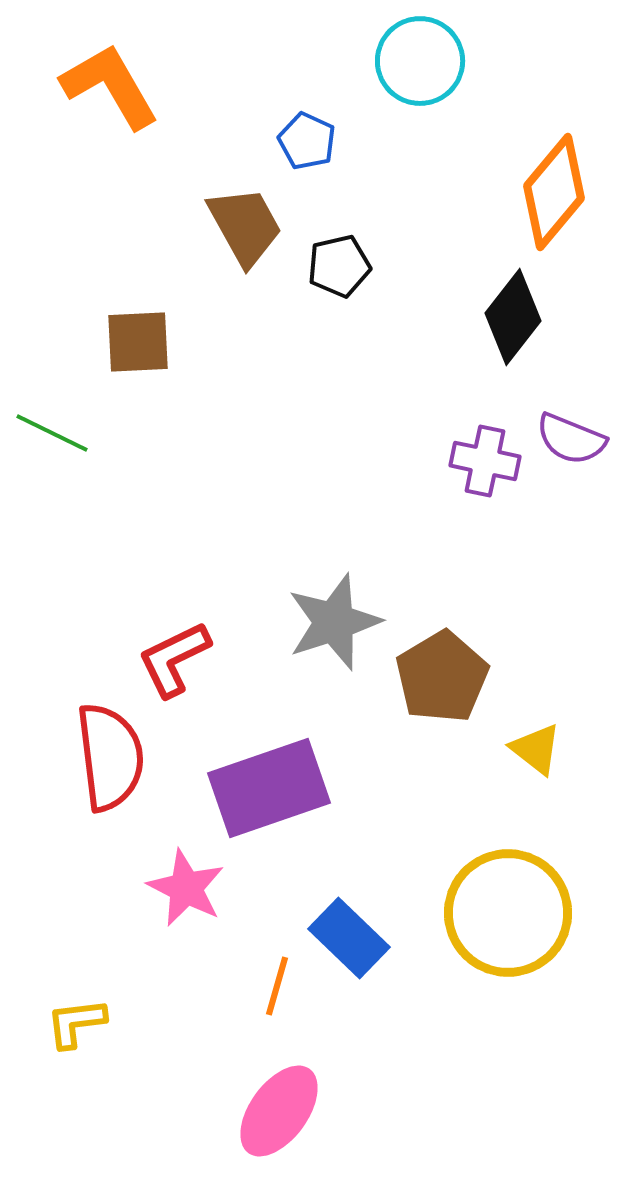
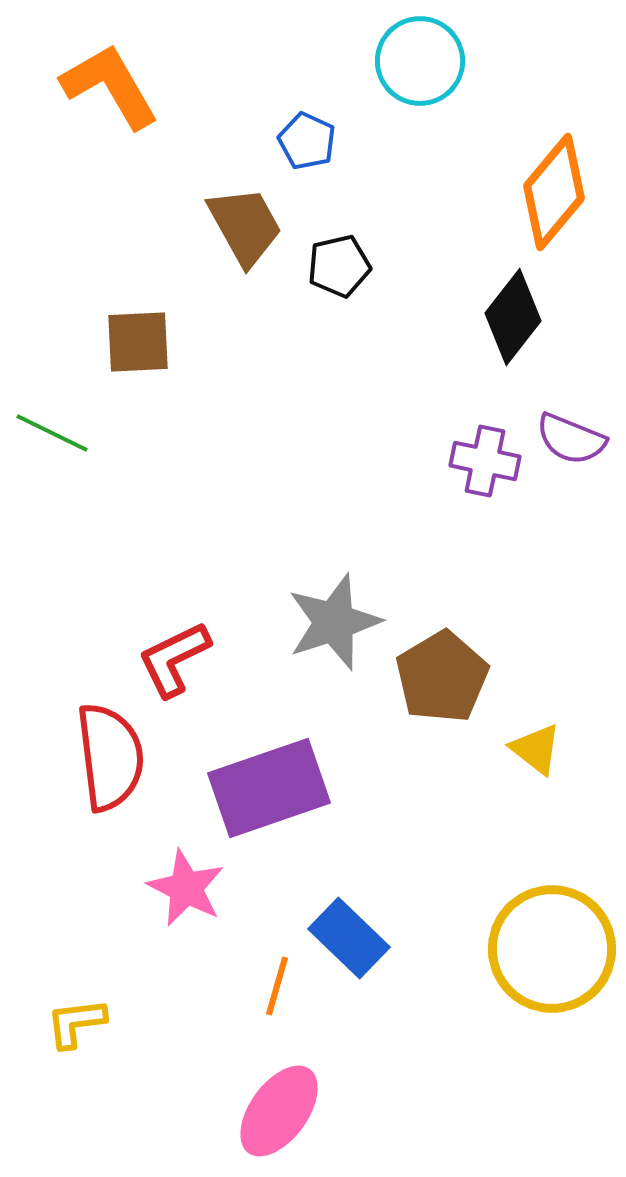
yellow circle: moved 44 px right, 36 px down
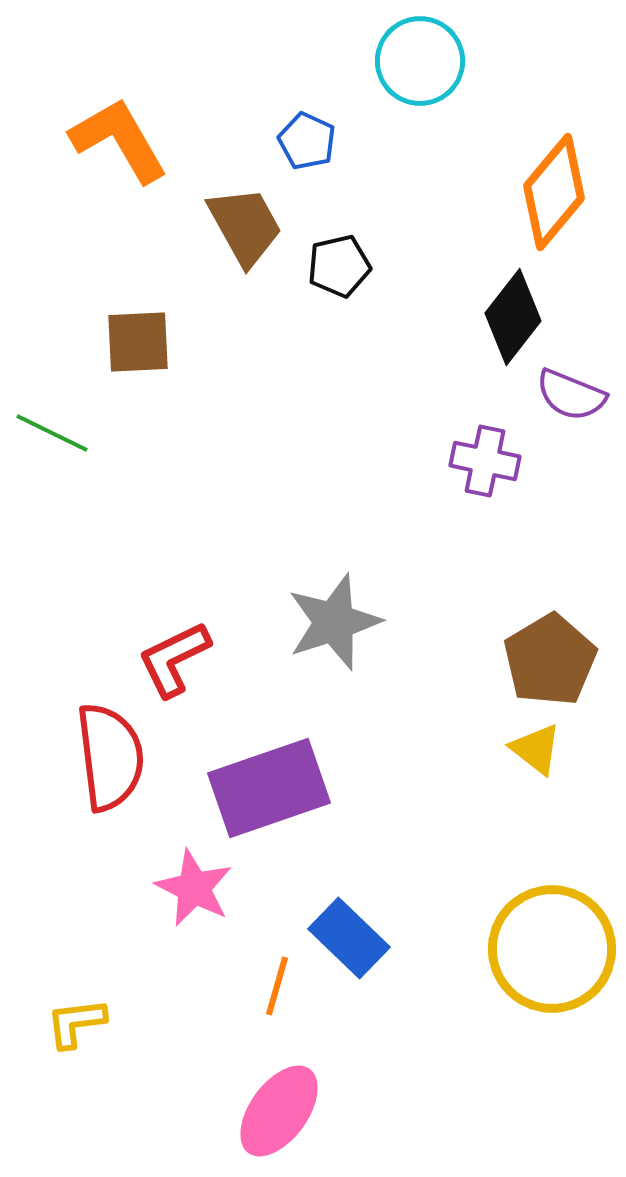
orange L-shape: moved 9 px right, 54 px down
purple semicircle: moved 44 px up
brown pentagon: moved 108 px right, 17 px up
pink star: moved 8 px right
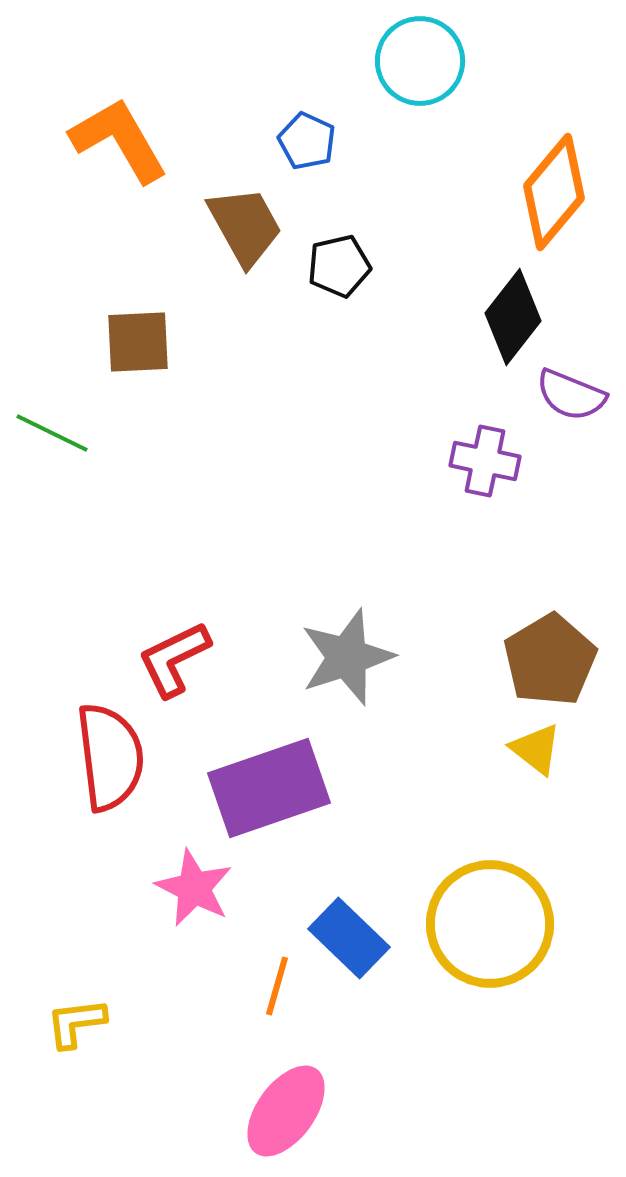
gray star: moved 13 px right, 35 px down
yellow circle: moved 62 px left, 25 px up
pink ellipse: moved 7 px right
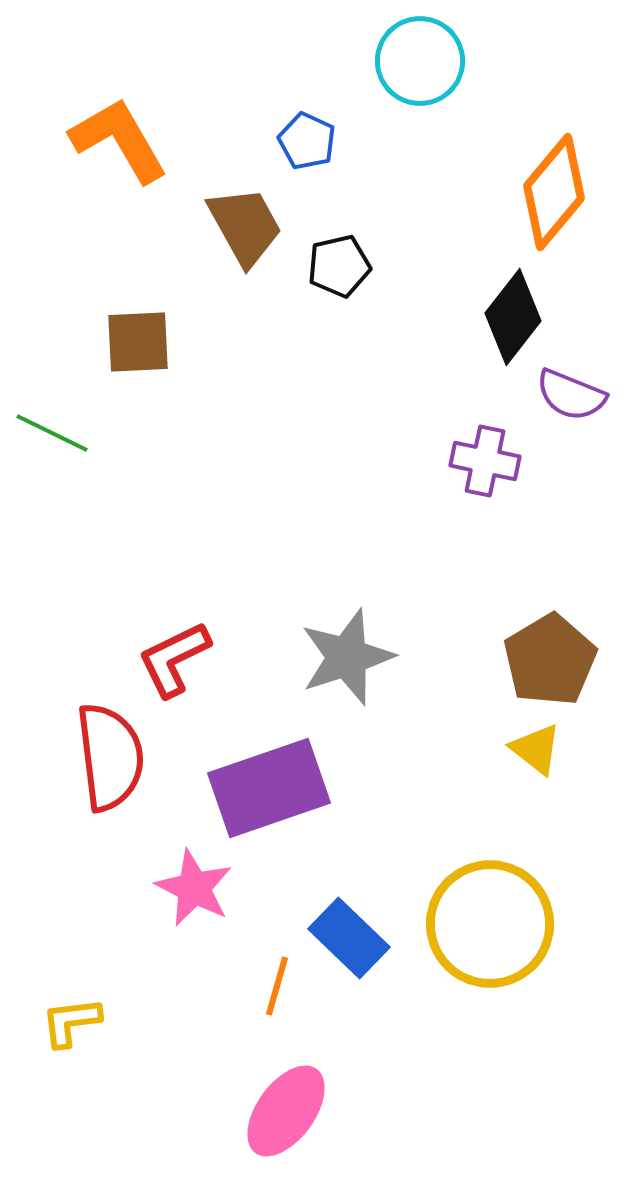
yellow L-shape: moved 5 px left, 1 px up
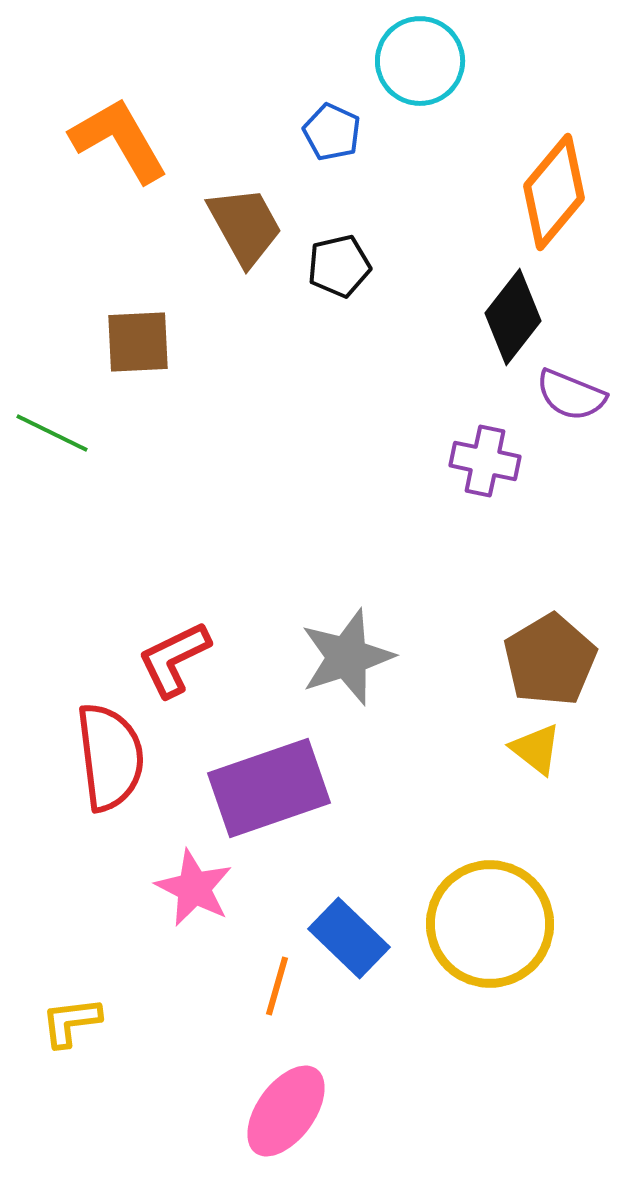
blue pentagon: moved 25 px right, 9 px up
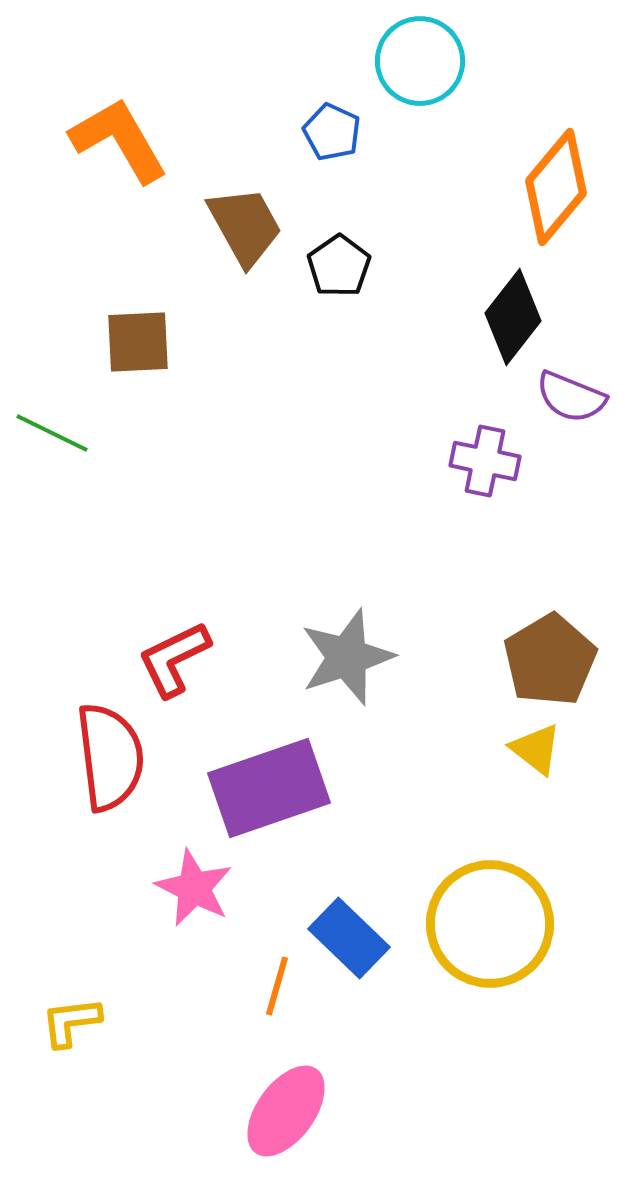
orange diamond: moved 2 px right, 5 px up
black pentagon: rotated 22 degrees counterclockwise
purple semicircle: moved 2 px down
